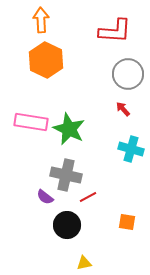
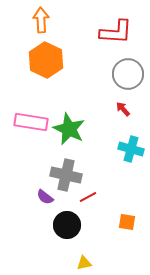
red L-shape: moved 1 px right, 1 px down
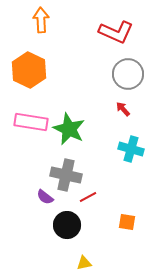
red L-shape: rotated 20 degrees clockwise
orange hexagon: moved 17 px left, 10 px down
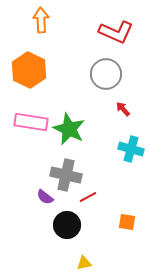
gray circle: moved 22 px left
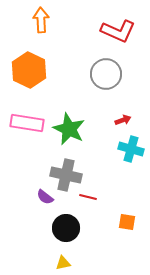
red L-shape: moved 2 px right, 1 px up
red arrow: moved 11 px down; rotated 112 degrees clockwise
pink rectangle: moved 4 px left, 1 px down
red line: rotated 42 degrees clockwise
black circle: moved 1 px left, 3 px down
yellow triangle: moved 21 px left
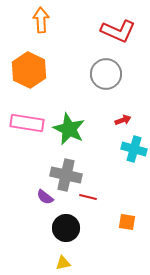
cyan cross: moved 3 px right
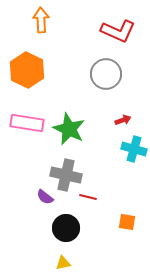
orange hexagon: moved 2 px left
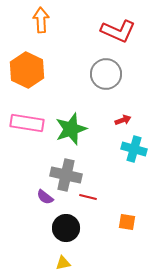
green star: moved 2 px right; rotated 28 degrees clockwise
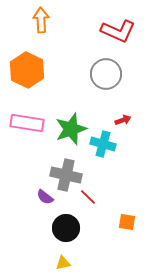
cyan cross: moved 31 px left, 5 px up
red line: rotated 30 degrees clockwise
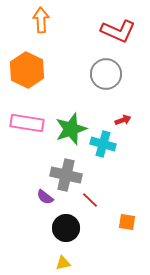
red line: moved 2 px right, 3 px down
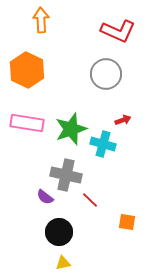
black circle: moved 7 px left, 4 px down
